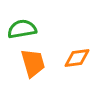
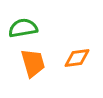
green semicircle: moved 1 px right, 1 px up
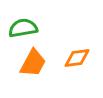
orange trapezoid: rotated 44 degrees clockwise
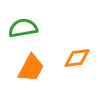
orange trapezoid: moved 2 px left, 5 px down
